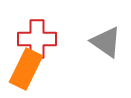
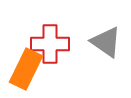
red cross: moved 13 px right, 5 px down
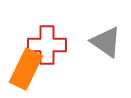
red cross: moved 3 px left, 1 px down
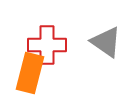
orange rectangle: moved 4 px right, 4 px down; rotated 12 degrees counterclockwise
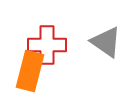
orange rectangle: moved 2 px up
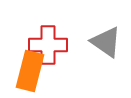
red cross: moved 1 px right
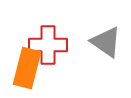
orange rectangle: moved 3 px left, 3 px up
